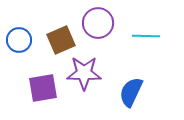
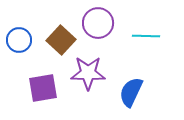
brown square: rotated 24 degrees counterclockwise
purple star: moved 4 px right
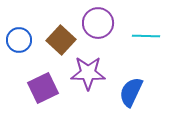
purple square: rotated 16 degrees counterclockwise
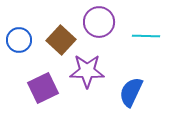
purple circle: moved 1 px right, 1 px up
purple star: moved 1 px left, 2 px up
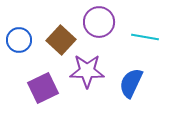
cyan line: moved 1 px left, 1 px down; rotated 8 degrees clockwise
blue semicircle: moved 9 px up
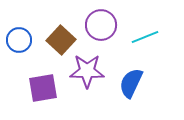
purple circle: moved 2 px right, 3 px down
cyan line: rotated 32 degrees counterclockwise
purple square: rotated 16 degrees clockwise
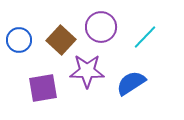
purple circle: moved 2 px down
cyan line: rotated 24 degrees counterclockwise
blue semicircle: rotated 32 degrees clockwise
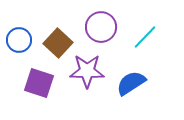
brown square: moved 3 px left, 3 px down
purple square: moved 4 px left, 5 px up; rotated 28 degrees clockwise
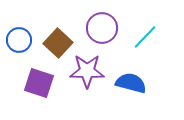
purple circle: moved 1 px right, 1 px down
blue semicircle: rotated 48 degrees clockwise
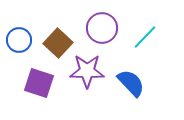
blue semicircle: rotated 32 degrees clockwise
